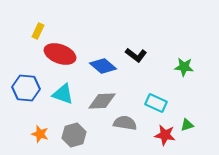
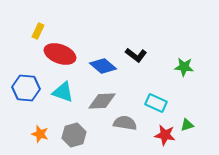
cyan triangle: moved 2 px up
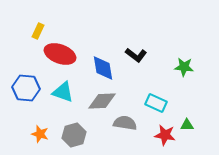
blue diamond: moved 2 px down; rotated 40 degrees clockwise
green triangle: rotated 16 degrees clockwise
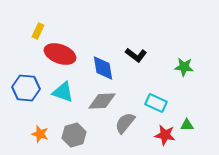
gray semicircle: rotated 60 degrees counterclockwise
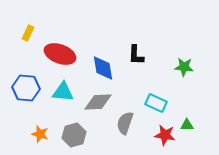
yellow rectangle: moved 10 px left, 2 px down
black L-shape: rotated 55 degrees clockwise
cyan triangle: rotated 15 degrees counterclockwise
gray diamond: moved 4 px left, 1 px down
gray semicircle: rotated 20 degrees counterclockwise
